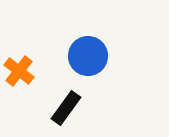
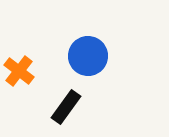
black rectangle: moved 1 px up
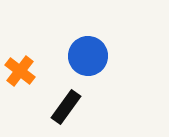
orange cross: moved 1 px right
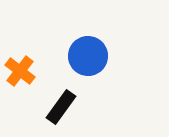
black rectangle: moved 5 px left
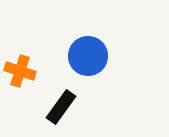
orange cross: rotated 20 degrees counterclockwise
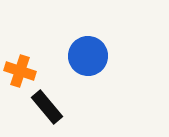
black rectangle: moved 14 px left; rotated 76 degrees counterclockwise
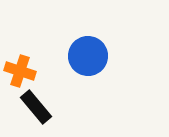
black rectangle: moved 11 px left
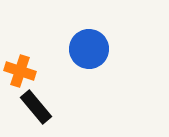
blue circle: moved 1 px right, 7 px up
